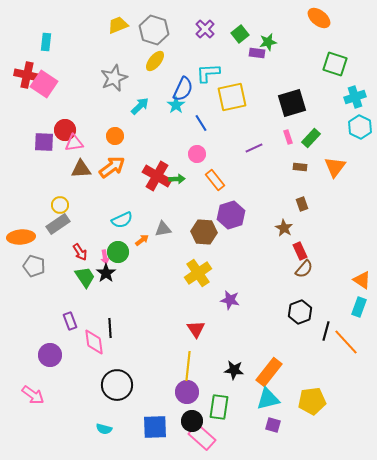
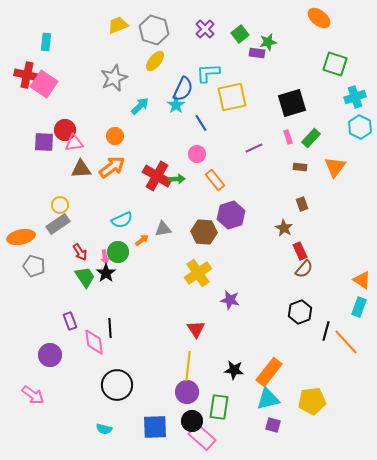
orange ellipse at (21, 237): rotated 8 degrees counterclockwise
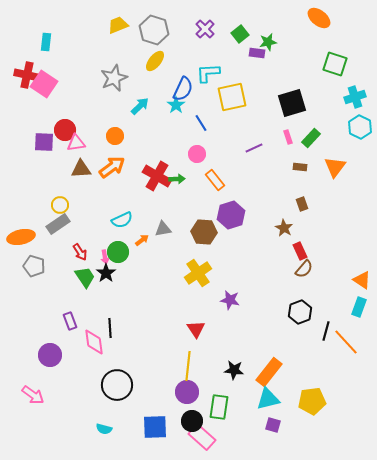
pink triangle at (74, 143): moved 2 px right
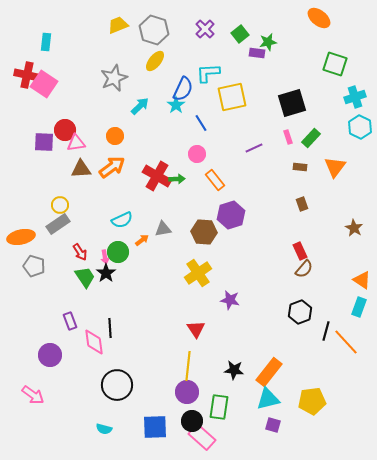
brown star at (284, 228): moved 70 px right
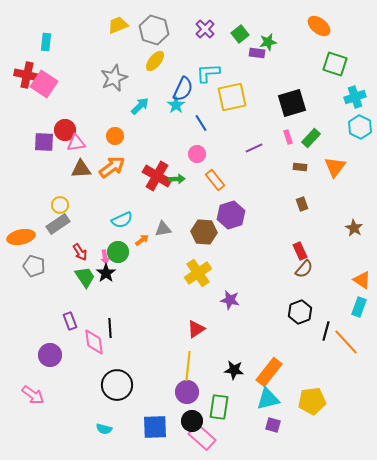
orange ellipse at (319, 18): moved 8 px down
red triangle at (196, 329): rotated 30 degrees clockwise
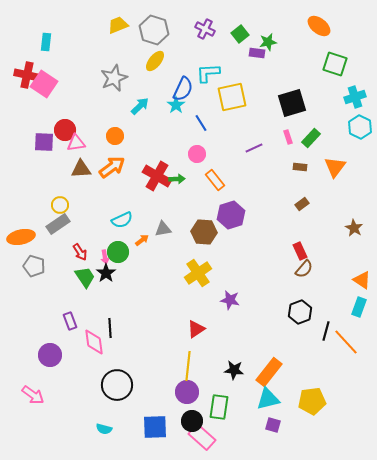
purple cross at (205, 29): rotated 18 degrees counterclockwise
brown rectangle at (302, 204): rotated 72 degrees clockwise
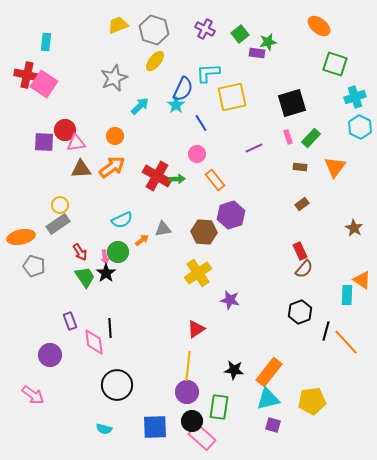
cyan rectangle at (359, 307): moved 12 px left, 12 px up; rotated 18 degrees counterclockwise
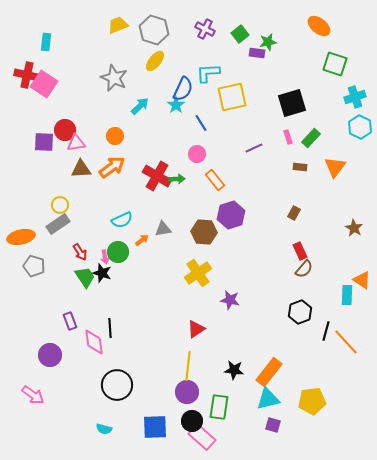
gray star at (114, 78): rotated 24 degrees counterclockwise
brown rectangle at (302, 204): moved 8 px left, 9 px down; rotated 24 degrees counterclockwise
black star at (106, 273): moved 4 px left; rotated 18 degrees counterclockwise
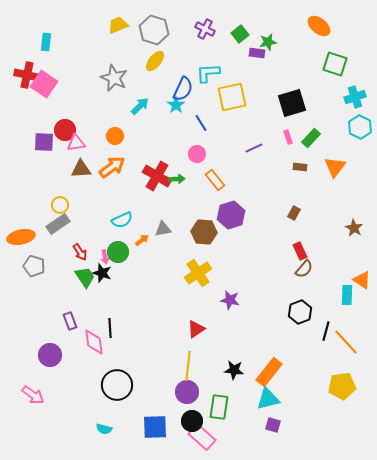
yellow pentagon at (312, 401): moved 30 px right, 15 px up
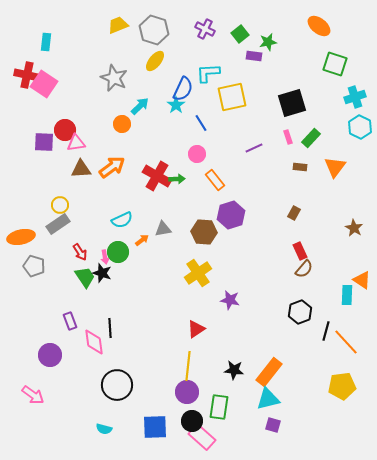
purple rectangle at (257, 53): moved 3 px left, 3 px down
orange circle at (115, 136): moved 7 px right, 12 px up
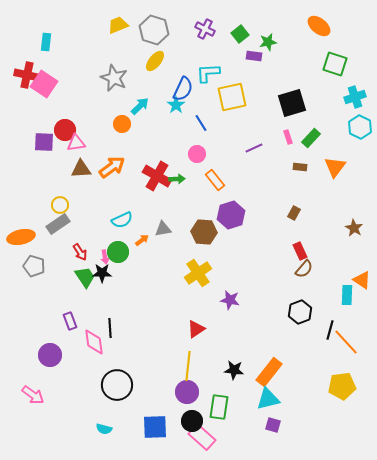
black star at (102, 273): rotated 18 degrees counterclockwise
black line at (326, 331): moved 4 px right, 1 px up
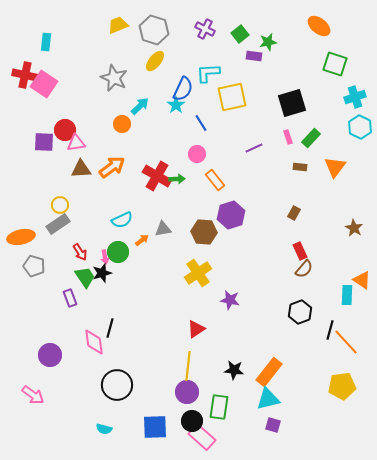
red cross at (27, 75): moved 2 px left
black star at (102, 273): rotated 18 degrees counterclockwise
purple rectangle at (70, 321): moved 23 px up
black line at (110, 328): rotated 18 degrees clockwise
